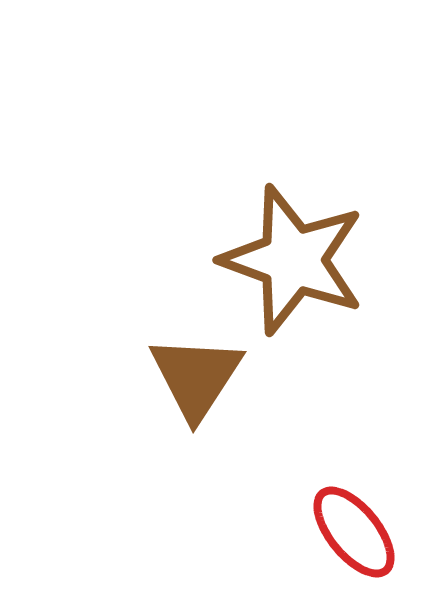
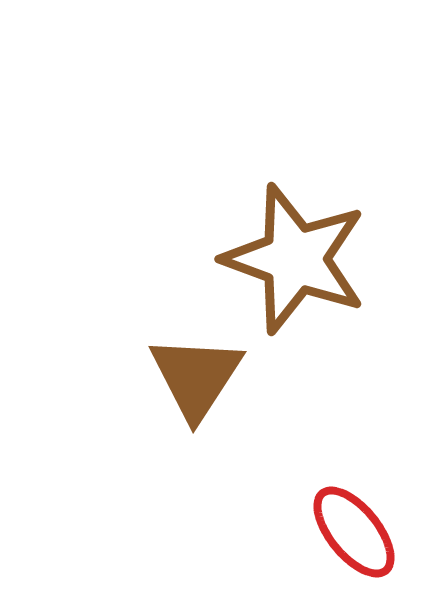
brown star: moved 2 px right, 1 px up
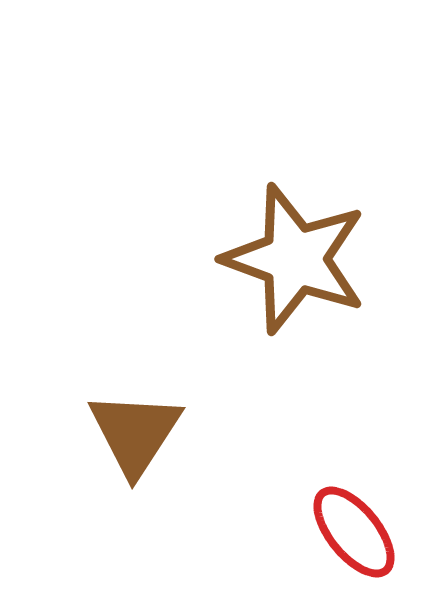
brown triangle: moved 61 px left, 56 px down
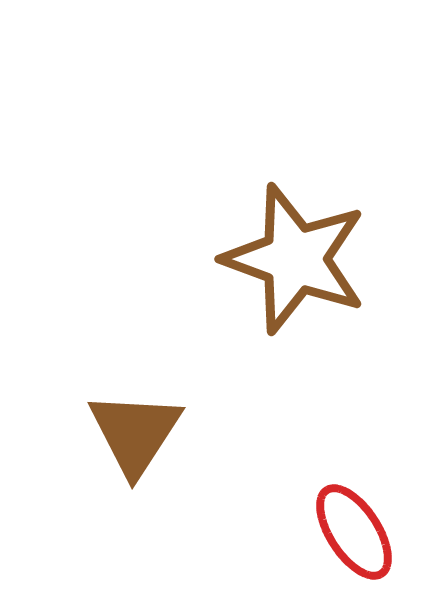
red ellipse: rotated 6 degrees clockwise
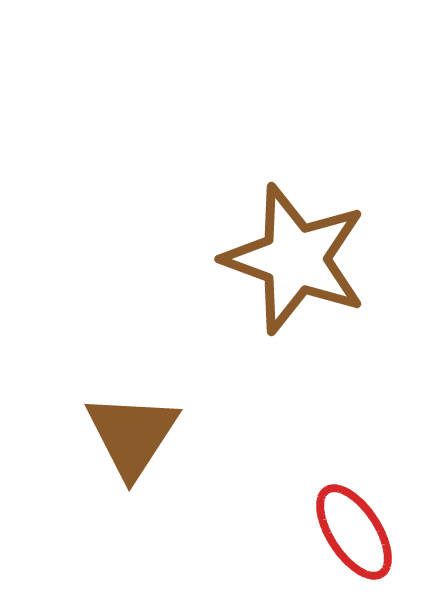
brown triangle: moved 3 px left, 2 px down
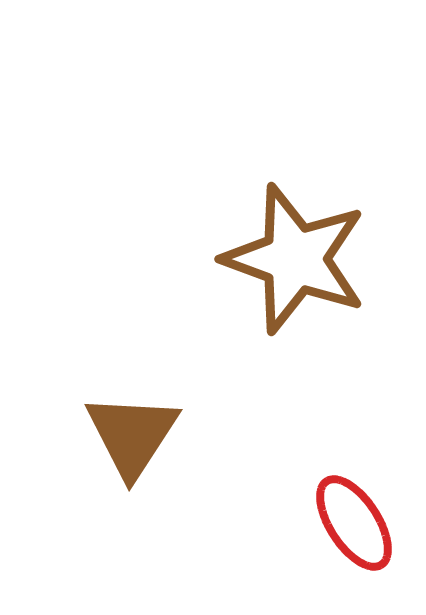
red ellipse: moved 9 px up
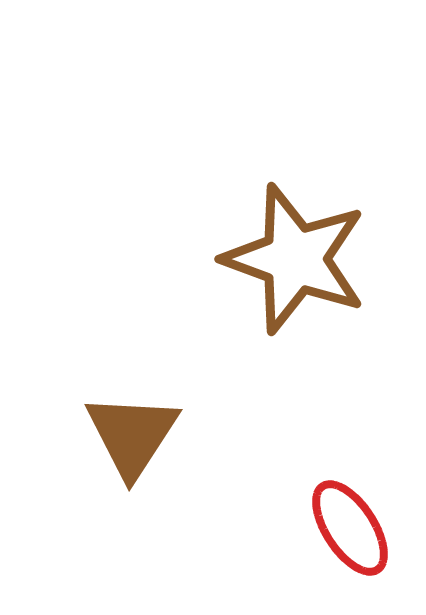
red ellipse: moved 4 px left, 5 px down
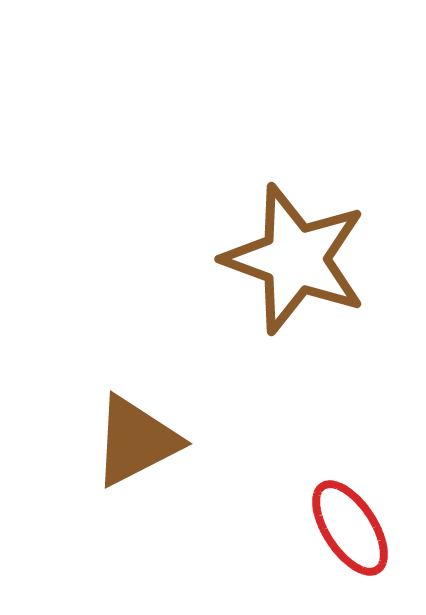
brown triangle: moved 4 px right, 6 px down; rotated 30 degrees clockwise
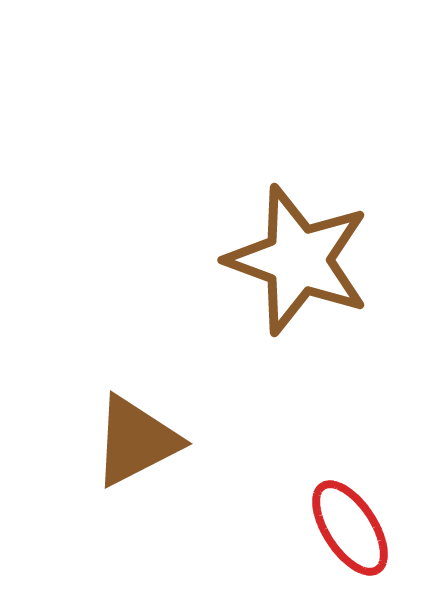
brown star: moved 3 px right, 1 px down
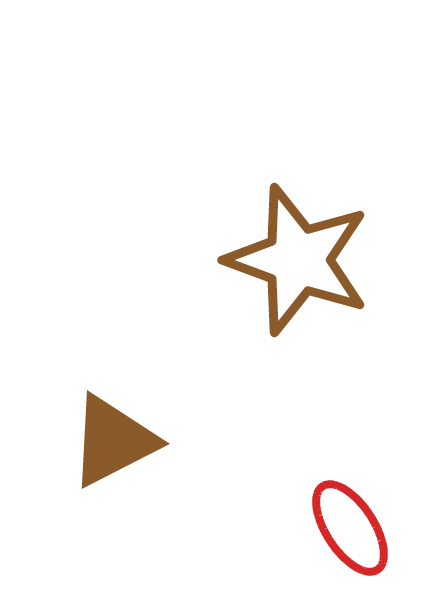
brown triangle: moved 23 px left
